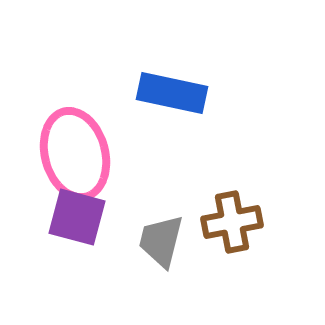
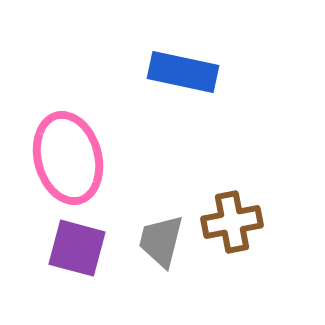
blue rectangle: moved 11 px right, 21 px up
pink ellipse: moved 7 px left, 4 px down
purple square: moved 31 px down
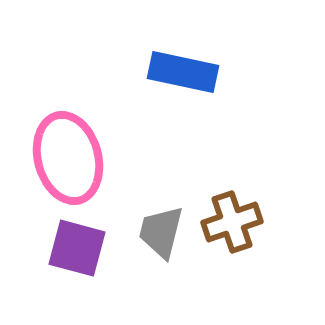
brown cross: rotated 8 degrees counterclockwise
gray trapezoid: moved 9 px up
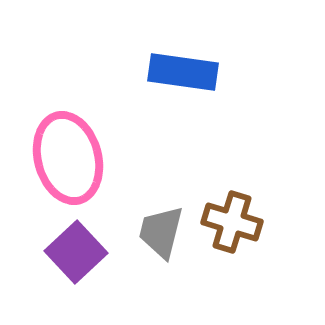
blue rectangle: rotated 4 degrees counterclockwise
brown cross: rotated 36 degrees clockwise
purple square: moved 1 px left, 4 px down; rotated 32 degrees clockwise
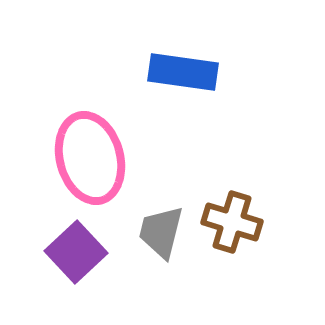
pink ellipse: moved 22 px right
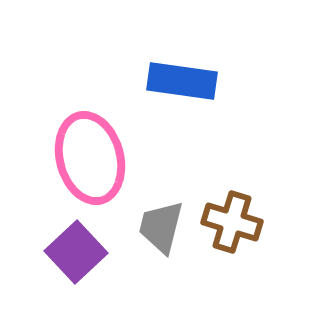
blue rectangle: moved 1 px left, 9 px down
gray trapezoid: moved 5 px up
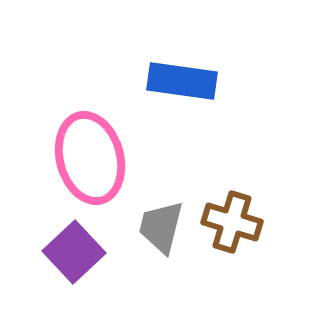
purple square: moved 2 px left
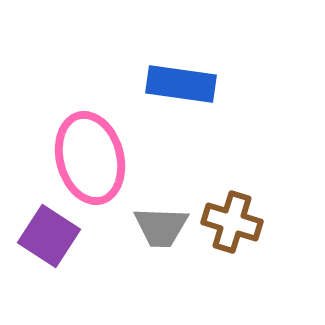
blue rectangle: moved 1 px left, 3 px down
gray trapezoid: rotated 102 degrees counterclockwise
purple square: moved 25 px left, 16 px up; rotated 14 degrees counterclockwise
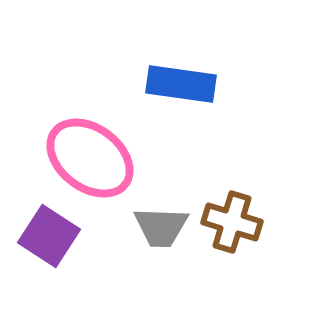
pink ellipse: rotated 38 degrees counterclockwise
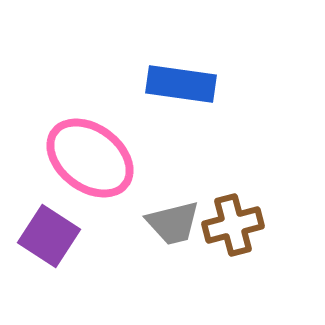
brown cross: moved 1 px right, 3 px down; rotated 32 degrees counterclockwise
gray trapezoid: moved 12 px right, 4 px up; rotated 16 degrees counterclockwise
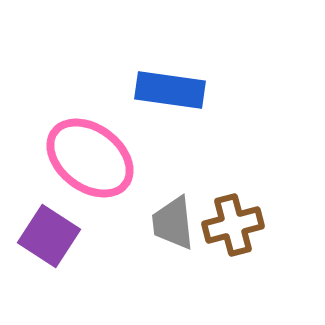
blue rectangle: moved 11 px left, 6 px down
gray trapezoid: rotated 98 degrees clockwise
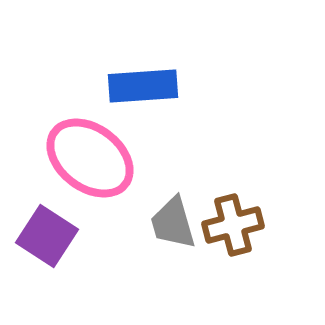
blue rectangle: moved 27 px left, 4 px up; rotated 12 degrees counterclockwise
gray trapezoid: rotated 10 degrees counterclockwise
purple square: moved 2 px left
